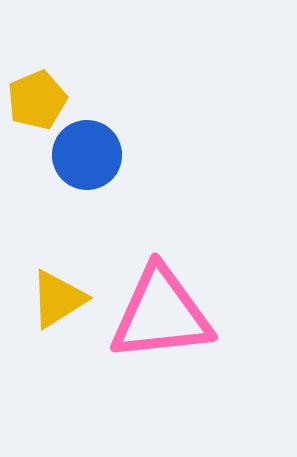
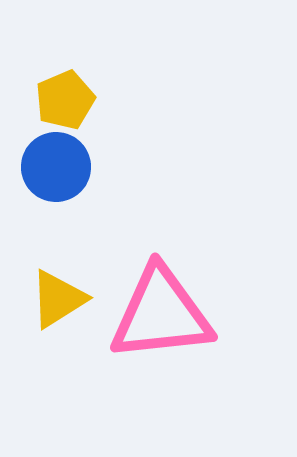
yellow pentagon: moved 28 px right
blue circle: moved 31 px left, 12 px down
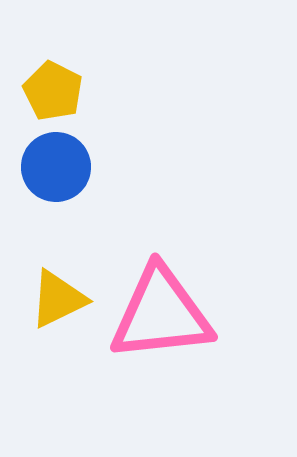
yellow pentagon: moved 12 px left, 9 px up; rotated 22 degrees counterclockwise
yellow triangle: rotated 6 degrees clockwise
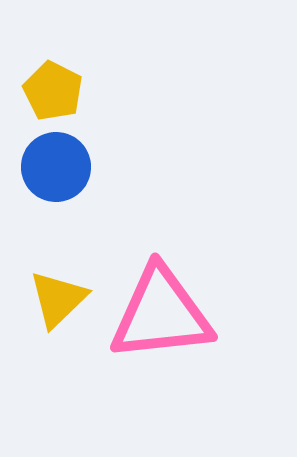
yellow triangle: rotated 18 degrees counterclockwise
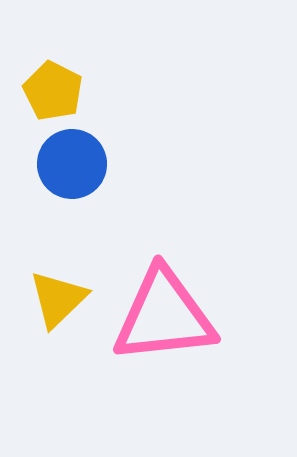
blue circle: moved 16 px right, 3 px up
pink triangle: moved 3 px right, 2 px down
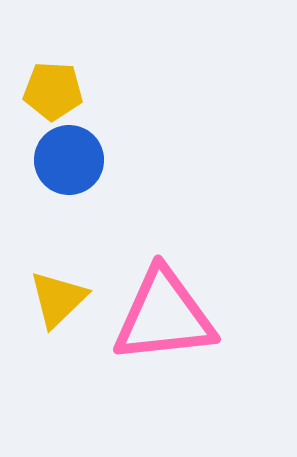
yellow pentagon: rotated 24 degrees counterclockwise
blue circle: moved 3 px left, 4 px up
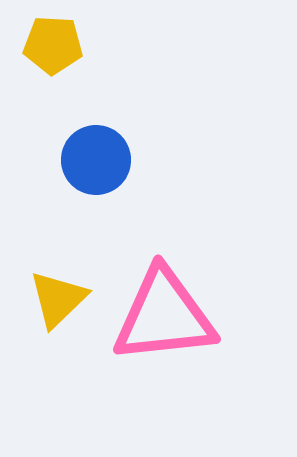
yellow pentagon: moved 46 px up
blue circle: moved 27 px right
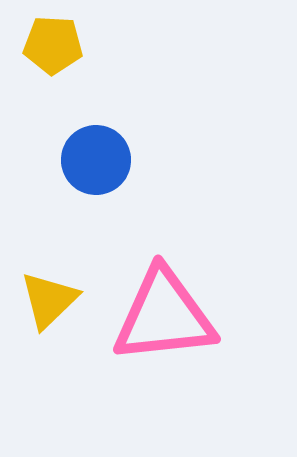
yellow triangle: moved 9 px left, 1 px down
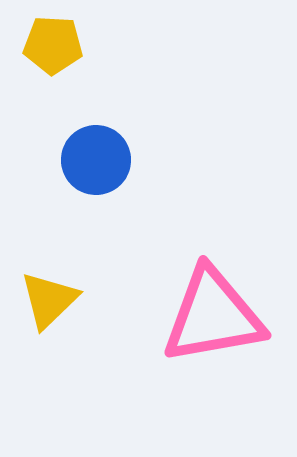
pink triangle: moved 49 px right; rotated 4 degrees counterclockwise
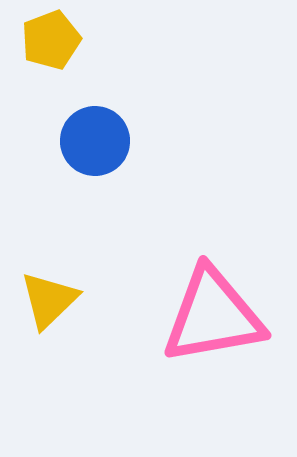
yellow pentagon: moved 2 px left, 5 px up; rotated 24 degrees counterclockwise
blue circle: moved 1 px left, 19 px up
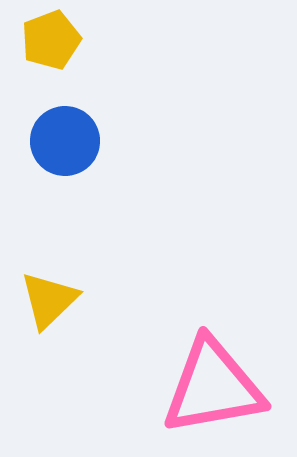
blue circle: moved 30 px left
pink triangle: moved 71 px down
